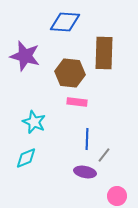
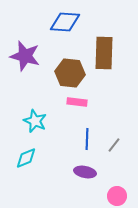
cyan star: moved 1 px right, 1 px up
gray line: moved 10 px right, 10 px up
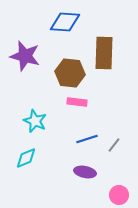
blue line: rotated 70 degrees clockwise
pink circle: moved 2 px right, 1 px up
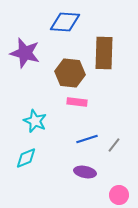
purple star: moved 3 px up
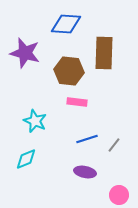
blue diamond: moved 1 px right, 2 px down
brown hexagon: moved 1 px left, 2 px up
cyan diamond: moved 1 px down
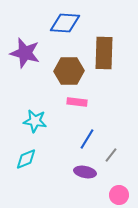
blue diamond: moved 1 px left, 1 px up
brown hexagon: rotated 8 degrees counterclockwise
cyan star: rotated 15 degrees counterclockwise
blue line: rotated 40 degrees counterclockwise
gray line: moved 3 px left, 10 px down
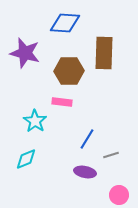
pink rectangle: moved 15 px left
cyan star: rotated 25 degrees clockwise
gray line: rotated 35 degrees clockwise
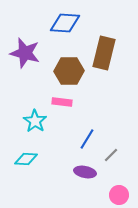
brown rectangle: rotated 12 degrees clockwise
gray line: rotated 28 degrees counterclockwise
cyan diamond: rotated 25 degrees clockwise
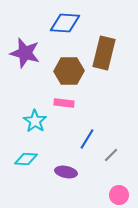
pink rectangle: moved 2 px right, 1 px down
purple ellipse: moved 19 px left
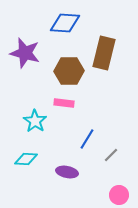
purple ellipse: moved 1 px right
